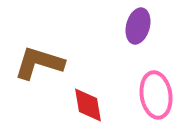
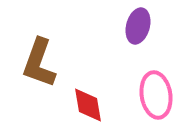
brown L-shape: rotated 87 degrees counterclockwise
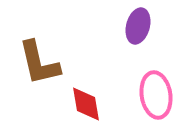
brown L-shape: rotated 33 degrees counterclockwise
red diamond: moved 2 px left, 1 px up
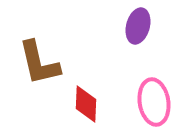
pink ellipse: moved 2 px left, 7 px down
red diamond: rotated 12 degrees clockwise
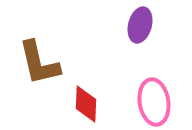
purple ellipse: moved 2 px right, 1 px up
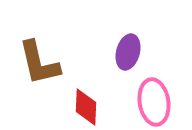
purple ellipse: moved 12 px left, 27 px down
red diamond: moved 3 px down
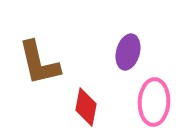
pink ellipse: rotated 12 degrees clockwise
red diamond: rotated 9 degrees clockwise
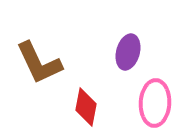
brown L-shape: rotated 12 degrees counterclockwise
pink ellipse: moved 1 px right, 1 px down
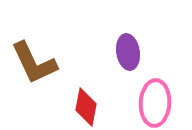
purple ellipse: rotated 24 degrees counterclockwise
brown L-shape: moved 5 px left
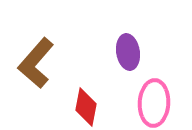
brown L-shape: moved 2 px right; rotated 66 degrees clockwise
pink ellipse: moved 1 px left
